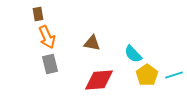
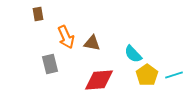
orange arrow: moved 19 px right
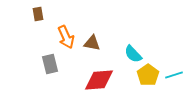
yellow pentagon: moved 1 px right
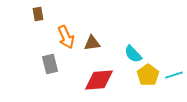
brown triangle: rotated 18 degrees counterclockwise
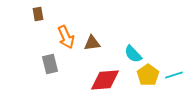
red diamond: moved 6 px right
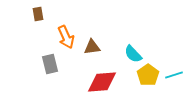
brown triangle: moved 4 px down
red diamond: moved 3 px left, 2 px down
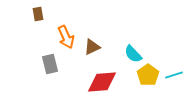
brown triangle: rotated 18 degrees counterclockwise
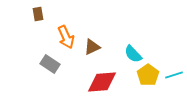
gray rectangle: rotated 42 degrees counterclockwise
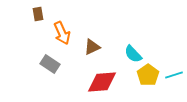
orange arrow: moved 4 px left, 4 px up
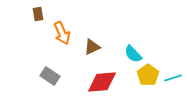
gray rectangle: moved 12 px down
cyan line: moved 1 px left, 3 px down
